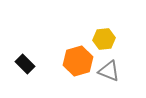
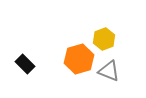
yellow hexagon: rotated 15 degrees counterclockwise
orange hexagon: moved 1 px right, 2 px up
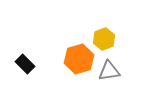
gray triangle: rotated 30 degrees counterclockwise
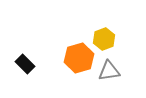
orange hexagon: moved 1 px up
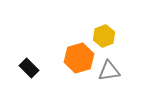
yellow hexagon: moved 3 px up
black rectangle: moved 4 px right, 4 px down
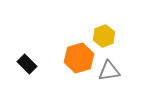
black rectangle: moved 2 px left, 4 px up
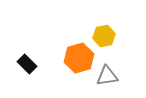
yellow hexagon: rotated 10 degrees clockwise
gray triangle: moved 2 px left, 5 px down
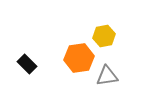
orange hexagon: rotated 8 degrees clockwise
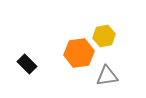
orange hexagon: moved 5 px up
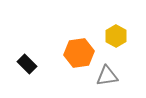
yellow hexagon: moved 12 px right; rotated 20 degrees counterclockwise
